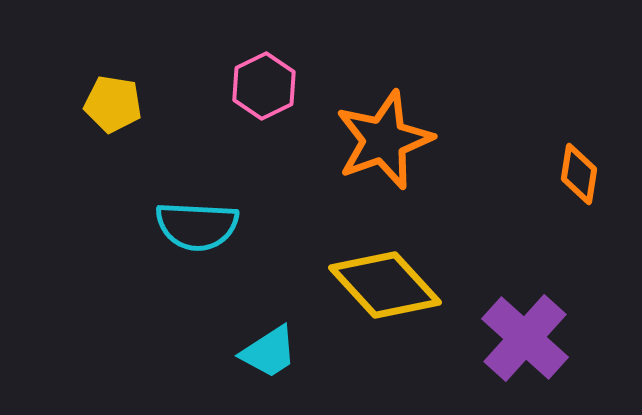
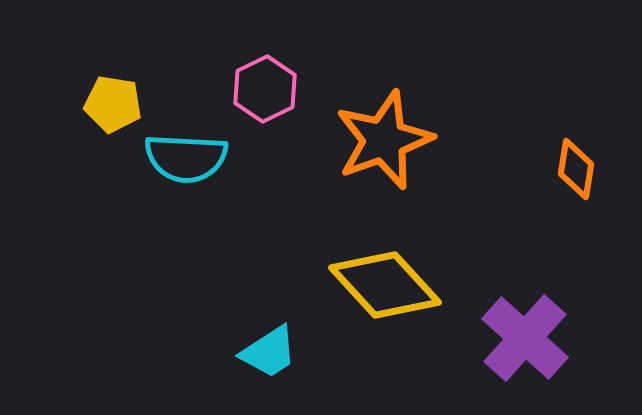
pink hexagon: moved 1 px right, 3 px down
orange diamond: moved 3 px left, 5 px up
cyan semicircle: moved 11 px left, 68 px up
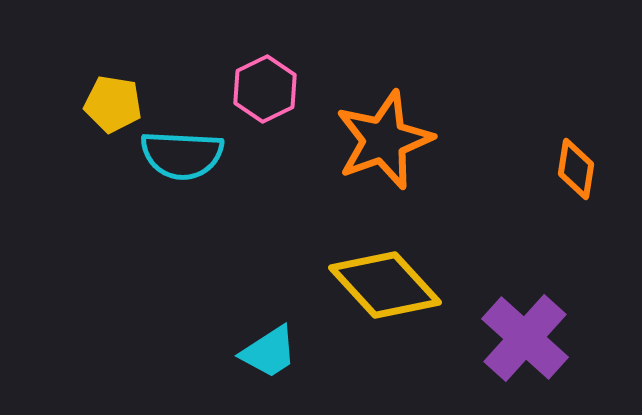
cyan semicircle: moved 4 px left, 3 px up
